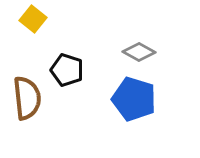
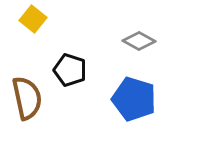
gray diamond: moved 11 px up
black pentagon: moved 3 px right
brown semicircle: rotated 6 degrees counterclockwise
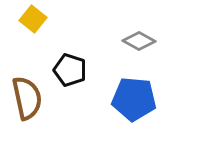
blue pentagon: rotated 12 degrees counterclockwise
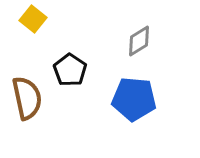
gray diamond: rotated 60 degrees counterclockwise
black pentagon: rotated 16 degrees clockwise
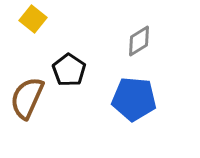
black pentagon: moved 1 px left
brown semicircle: rotated 144 degrees counterclockwise
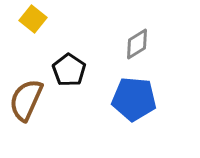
gray diamond: moved 2 px left, 3 px down
brown semicircle: moved 1 px left, 2 px down
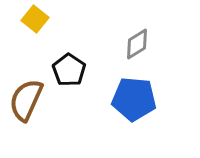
yellow square: moved 2 px right
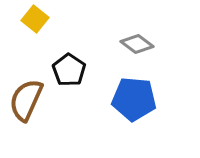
gray diamond: rotated 68 degrees clockwise
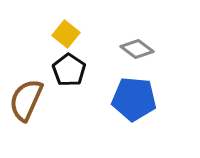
yellow square: moved 31 px right, 15 px down
gray diamond: moved 5 px down
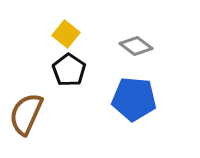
gray diamond: moved 1 px left, 3 px up
brown semicircle: moved 14 px down
